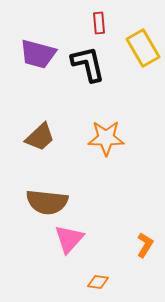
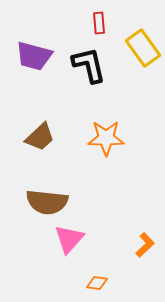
yellow rectangle: rotated 6 degrees counterclockwise
purple trapezoid: moved 4 px left, 2 px down
black L-shape: moved 1 px right, 1 px down
orange L-shape: rotated 15 degrees clockwise
orange diamond: moved 1 px left, 1 px down
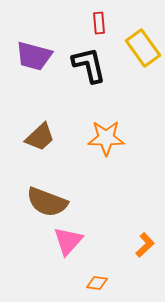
brown semicircle: rotated 15 degrees clockwise
pink triangle: moved 1 px left, 2 px down
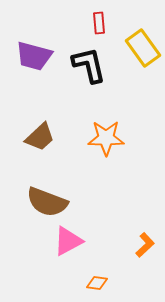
pink triangle: rotated 20 degrees clockwise
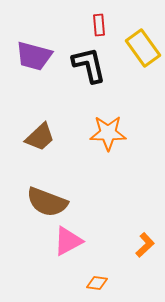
red rectangle: moved 2 px down
orange star: moved 2 px right, 5 px up
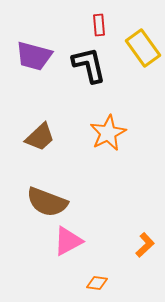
orange star: rotated 27 degrees counterclockwise
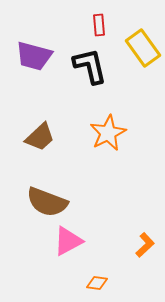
black L-shape: moved 1 px right, 1 px down
